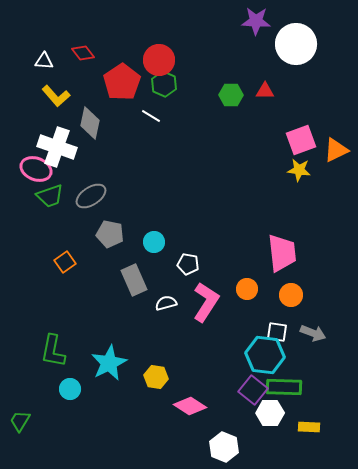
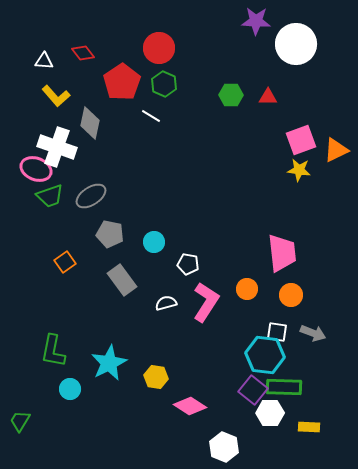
red circle at (159, 60): moved 12 px up
red triangle at (265, 91): moved 3 px right, 6 px down
gray rectangle at (134, 280): moved 12 px left; rotated 12 degrees counterclockwise
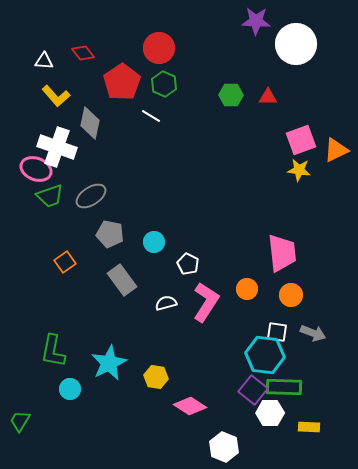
white pentagon at (188, 264): rotated 15 degrees clockwise
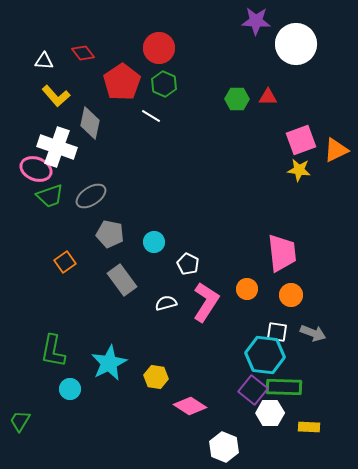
green hexagon at (231, 95): moved 6 px right, 4 px down
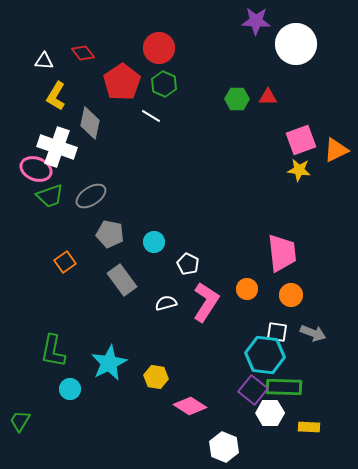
yellow L-shape at (56, 96): rotated 72 degrees clockwise
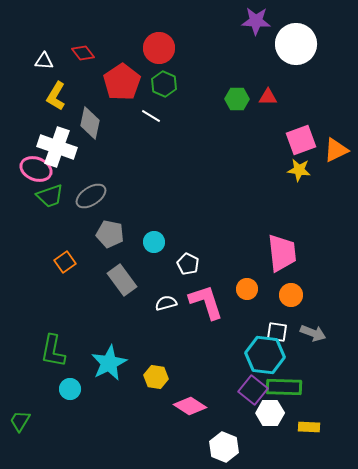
pink L-shape at (206, 302): rotated 51 degrees counterclockwise
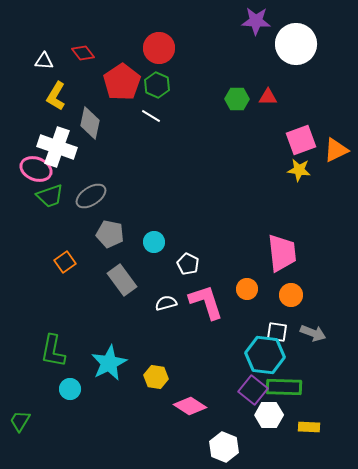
green hexagon at (164, 84): moved 7 px left, 1 px down
white hexagon at (270, 413): moved 1 px left, 2 px down
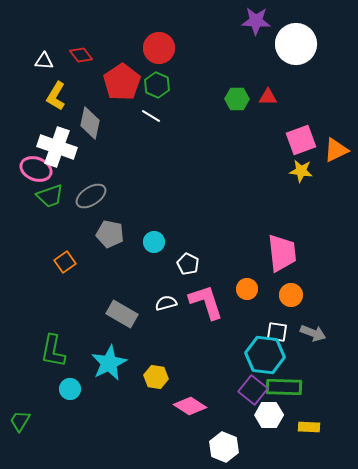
red diamond at (83, 53): moved 2 px left, 2 px down
yellow star at (299, 170): moved 2 px right, 1 px down
gray rectangle at (122, 280): moved 34 px down; rotated 24 degrees counterclockwise
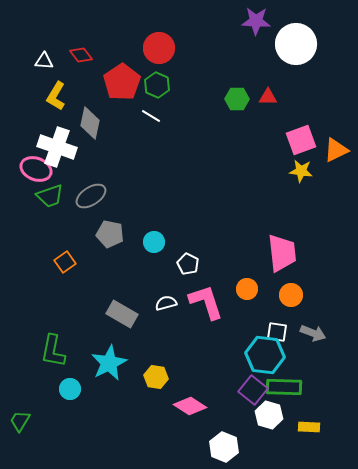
white hexagon at (269, 415): rotated 16 degrees clockwise
